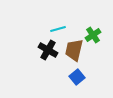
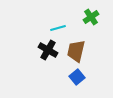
cyan line: moved 1 px up
green cross: moved 2 px left, 18 px up
brown trapezoid: moved 2 px right, 1 px down
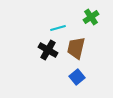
brown trapezoid: moved 3 px up
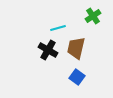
green cross: moved 2 px right, 1 px up
blue square: rotated 14 degrees counterclockwise
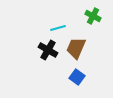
green cross: rotated 28 degrees counterclockwise
brown trapezoid: rotated 10 degrees clockwise
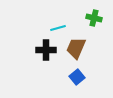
green cross: moved 1 px right, 2 px down; rotated 14 degrees counterclockwise
black cross: moved 2 px left; rotated 30 degrees counterclockwise
blue square: rotated 14 degrees clockwise
